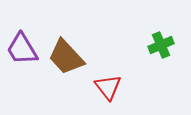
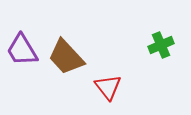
purple trapezoid: moved 1 px down
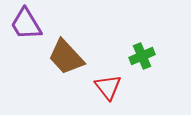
green cross: moved 19 px left, 11 px down
purple trapezoid: moved 4 px right, 26 px up
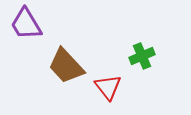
brown trapezoid: moved 9 px down
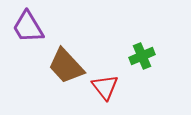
purple trapezoid: moved 2 px right, 3 px down
red triangle: moved 3 px left
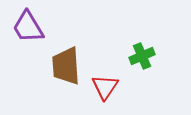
brown trapezoid: rotated 39 degrees clockwise
red triangle: rotated 12 degrees clockwise
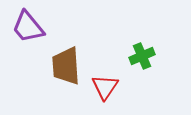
purple trapezoid: rotated 9 degrees counterclockwise
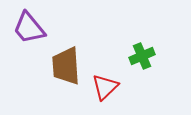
purple trapezoid: moved 1 px right, 1 px down
red triangle: rotated 12 degrees clockwise
